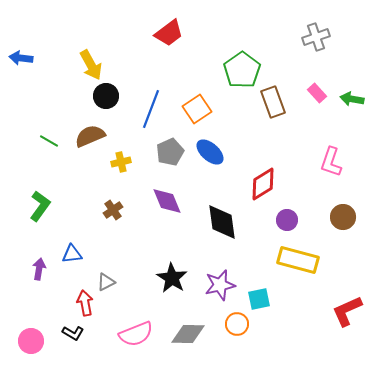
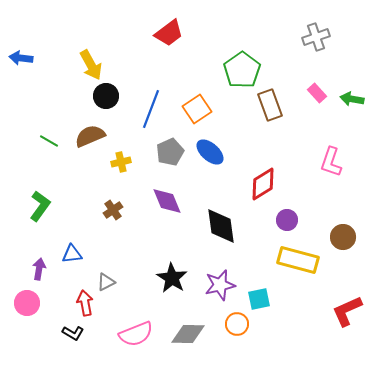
brown rectangle: moved 3 px left, 3 px down
brown circle: moved 20 px down
black diamond: moved 1 px left, 4 px down
pink circle: moved 4 px left, 38 px up
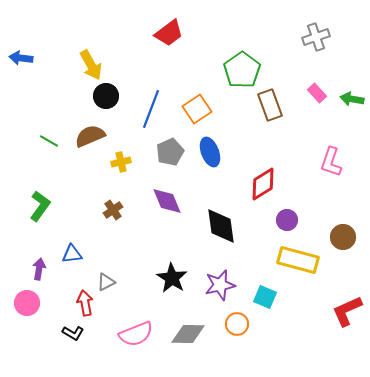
blue ellipse: rotated 28 degrees clockwise
cyan square: moved 6 px right, 2 px up; rotated 35 degrees clockwise
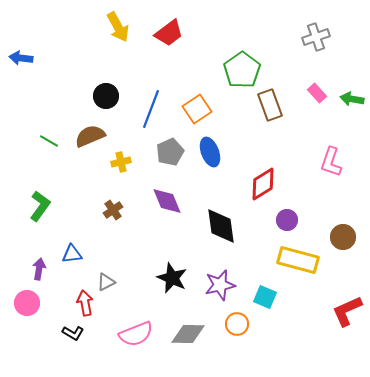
yellow arrow: moved 27 px right, 38 px up
black star: rotated 8 degrees counterclockwise
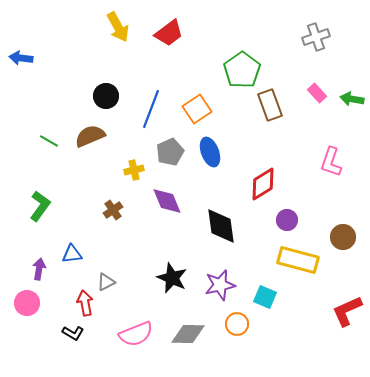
yellow cross: moved 13 px right, 8 px down
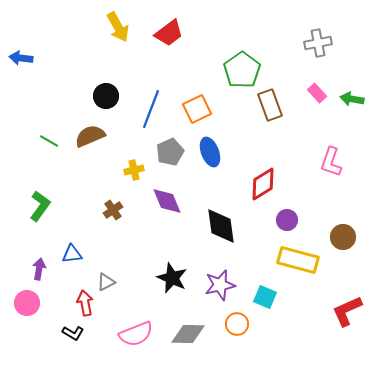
gray cross: moved 2 px right, 6 px down; rotated 8 degrees clockwise
orange square: rotated 8 degrees clockwise
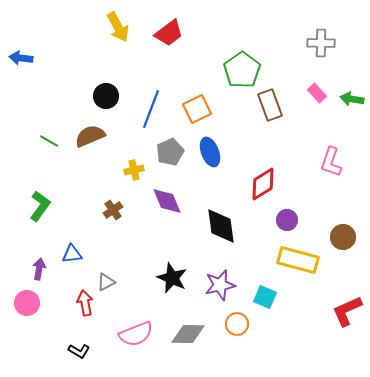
gray cross: moved 3 px right; rotated 12 degrees clockwise
black L-shape: moved 6 px right, 18 px down
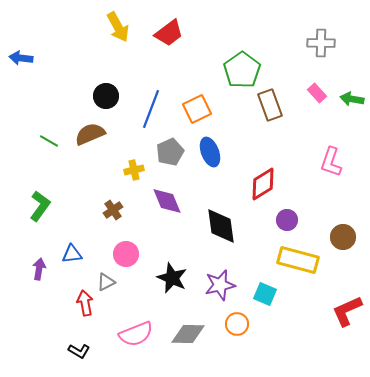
brown semicircle: moved 2 px up
cyan square: moved 3 px up
pink circle: moved 99 px right, 49 px up
